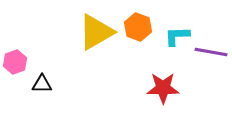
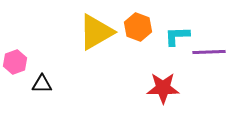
purple line: moved 2 px left; rotated 12 degrees counterclockwise
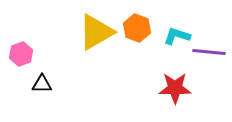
orange hexagon: moved 1 px left, 1 px down
cyan L-shape: rotated 20 degrees clockwise
purple line: rotated 8 degrees clockwise
pink hexagon: moved 6 px right, 8 px up
red star: moved 12 px right
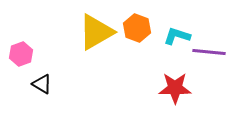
black triangle: rotated 30 degrees clockwise
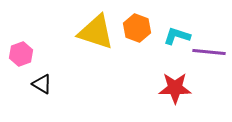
yellow triangle: rotated 48 degrees clockwise
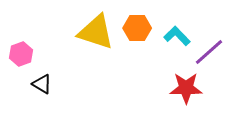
orange hexagon: rotated 20 degrees counterclockwise
cyan L-shape: rotated 28 degrees clockwise
purple line: rotated 48 degrees counterclockwise
red star: moved 11 px right
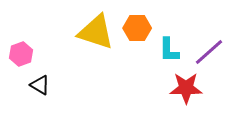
cyan L-shape: moved 8 px left, 14 px down; rotated 136 degrees counterclockwise
black triangle: moved 2 px left, 1 px down
